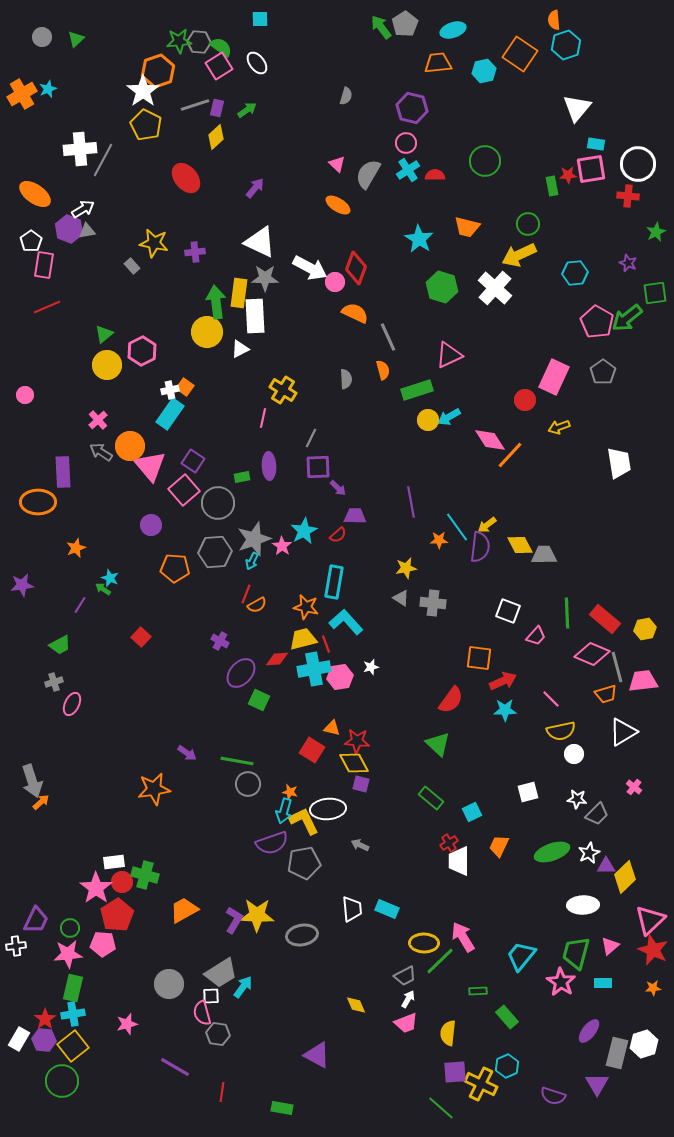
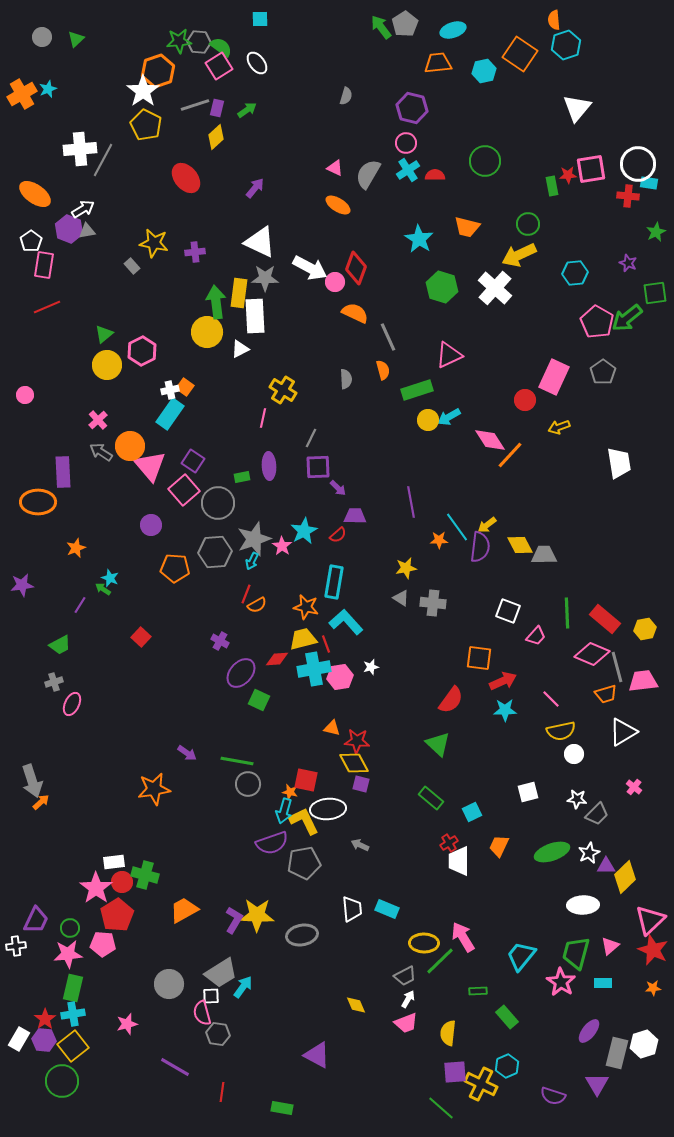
cyan rectangle at (596, 144): moved 53 px right, 39 px down
pink triangle at (337, 164): moved 2 px left, 4 px down; rotated 18 degrees counterclockwise
red square at (312, 750): moved 6 px left, 30 px down; rotated 20 degrees counterclockwise
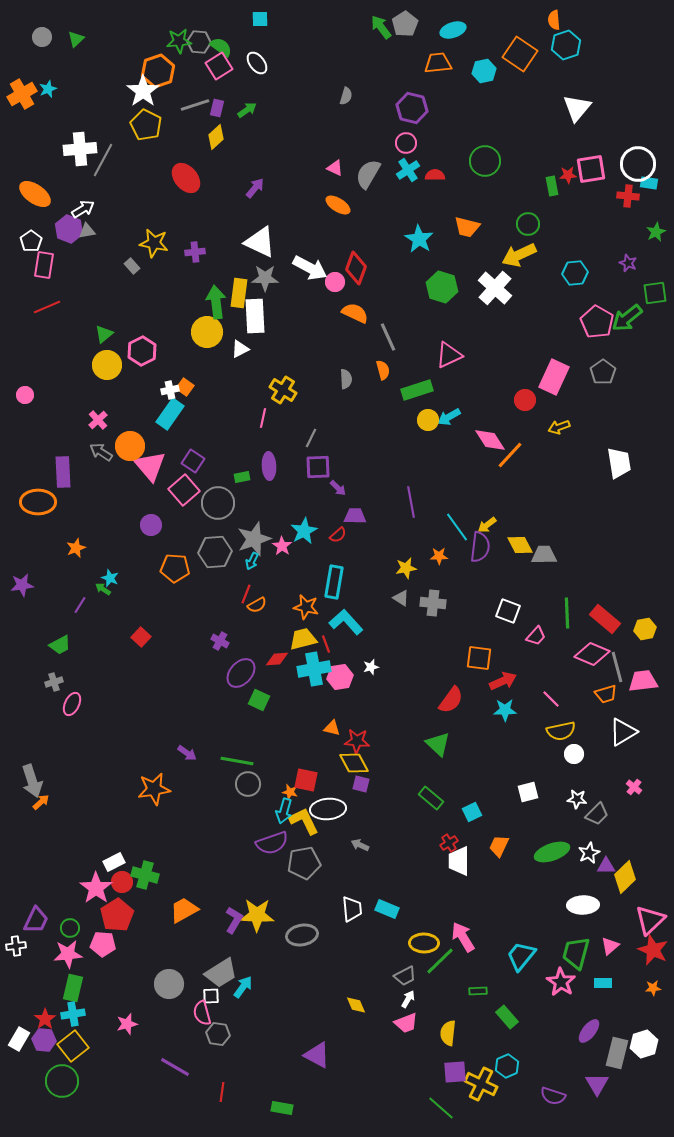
orange star at (439, 540): moved 16 px down
white rectangle at (114, 862): rotated 20 degrees counterclockwise
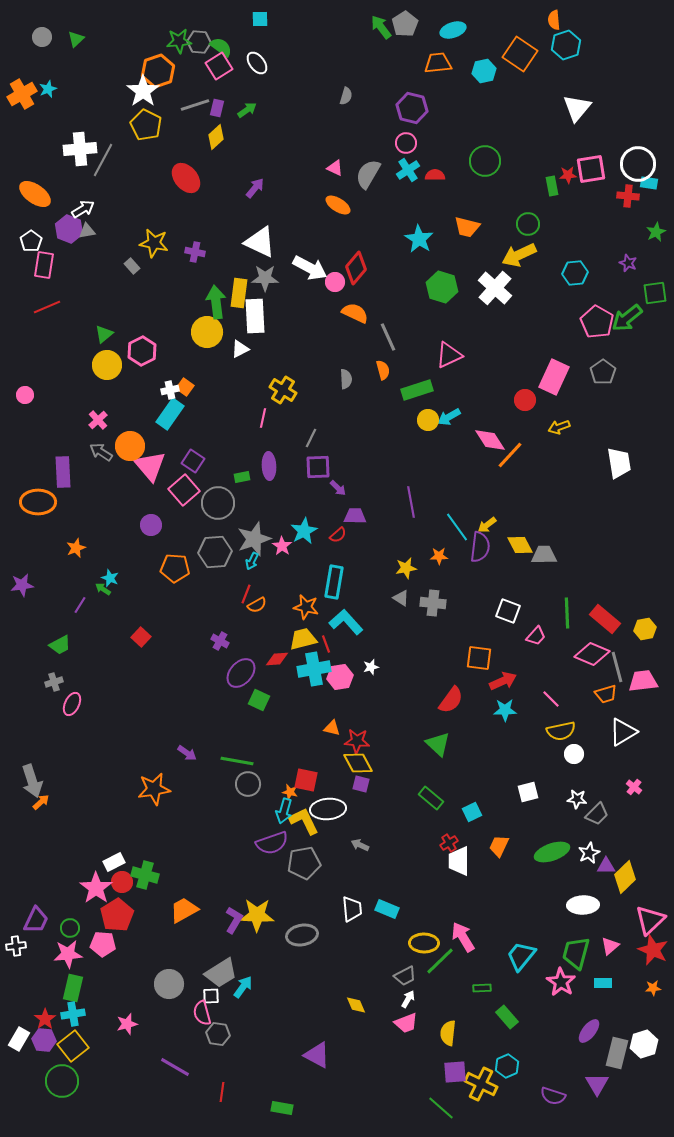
purple cross at (195, 252): rotated 18 degrees clockwise
red diamond at (356, 268): rotated 20 degrees clockwise
yellow diamond at (354, 763): moved 4 px right
green rectangle at (478, 991): moved 4 px right, 3 px up
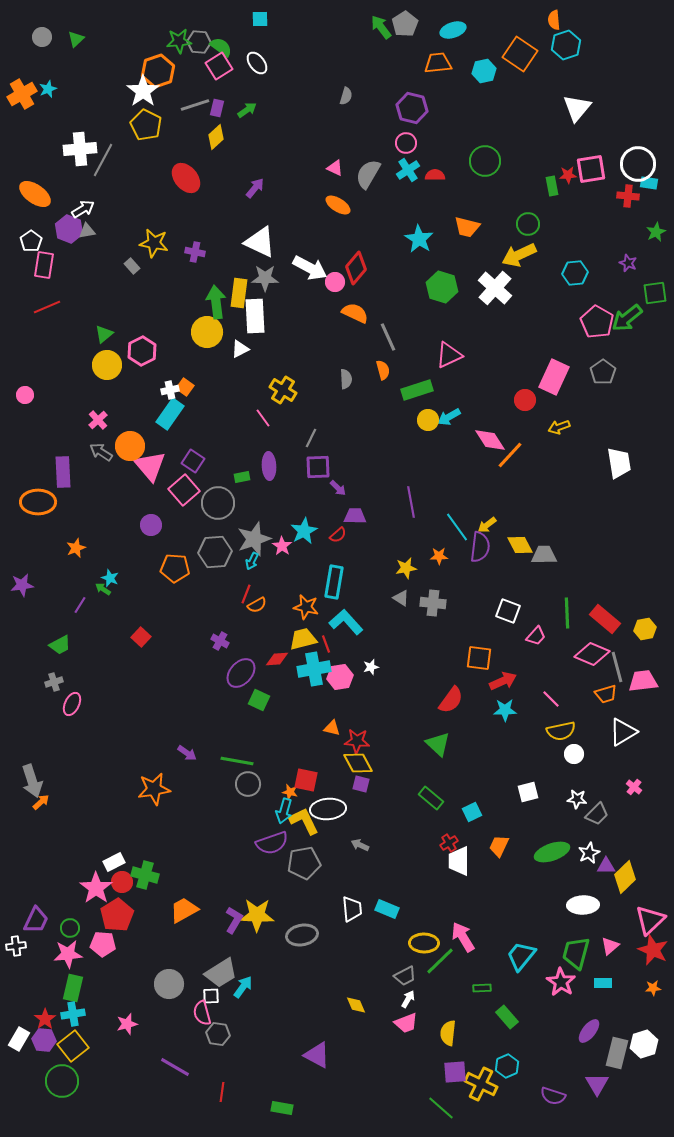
pink line at (263, 418): rotated 48 degrees counterclockwise
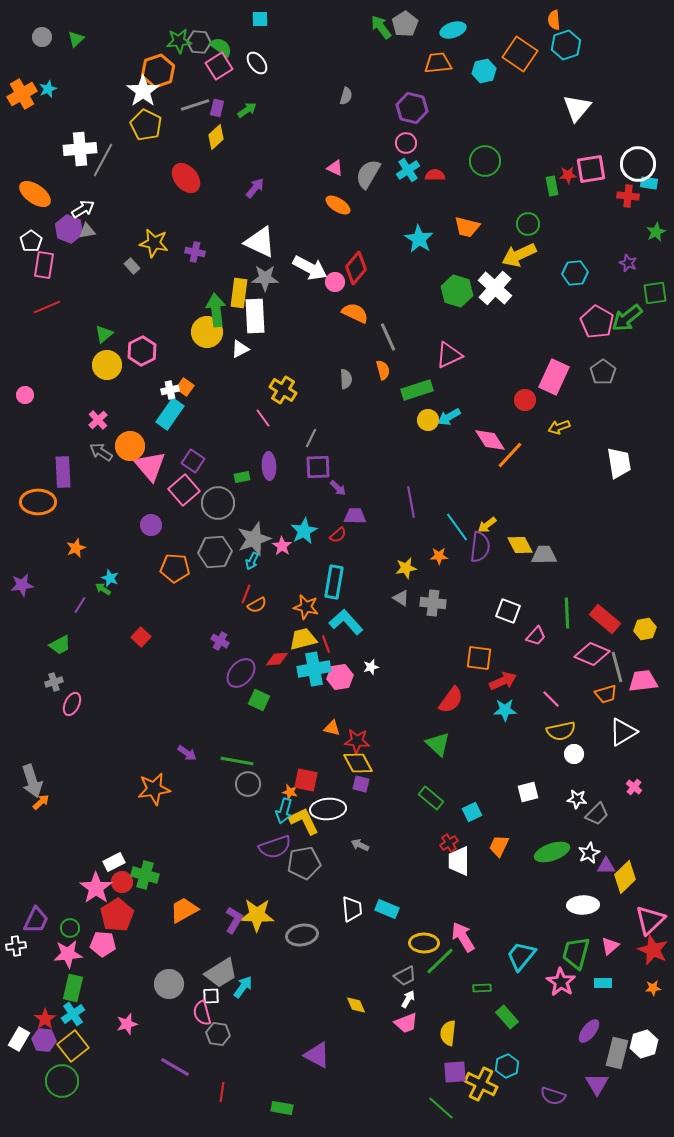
green hexagon at (442, 287): moved 15 px right, 4 px down
green arrow at (216, 302): moved 8 px down
purple semicircle at (272, 843): moved 3 px right, 4 px down
cyan cross at (73, 1014): rotated 25 degrees counterclockwise
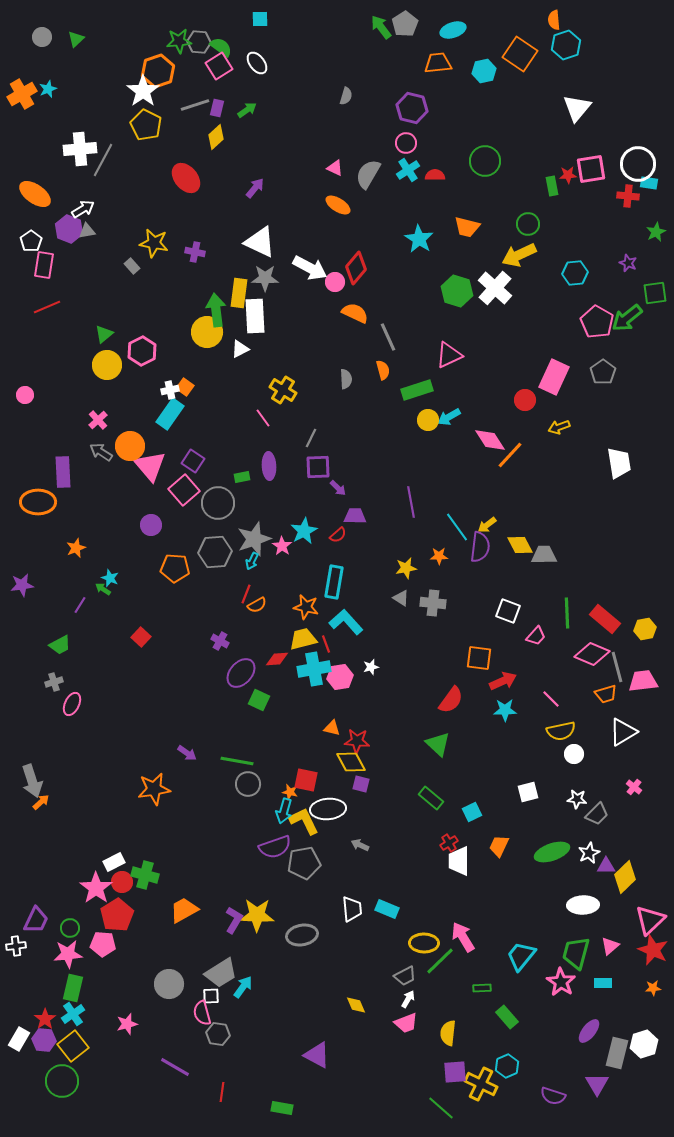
yellow diamond at (358, 763): moved 7 px left, 1 px up
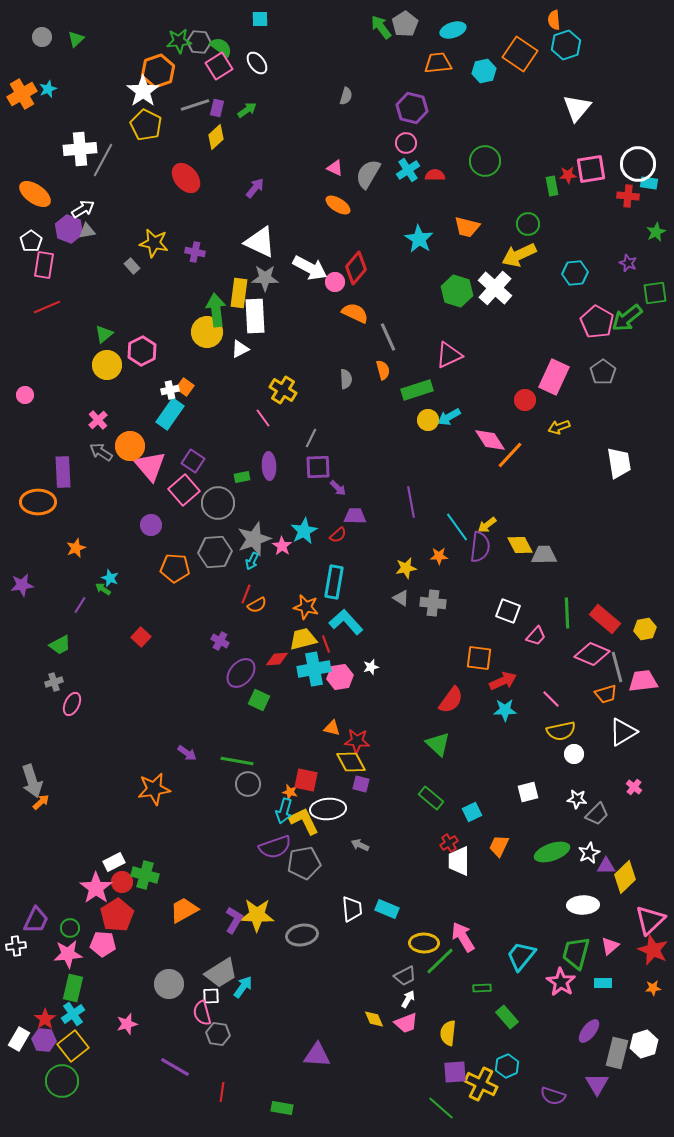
yellow diamond at (356, 1005): moved 18 px right, 14 px down
purple triangle at (317, 1055): rotated 24 degrees counterclockwise
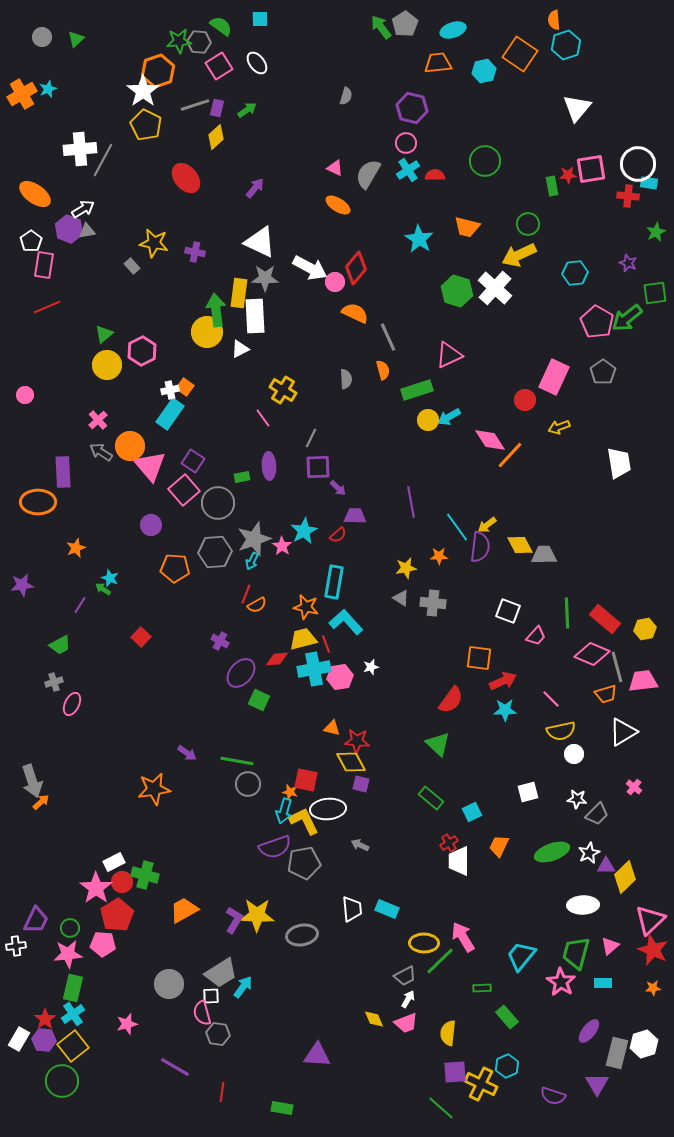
green semicircle at (221, 47): moved 21 px up
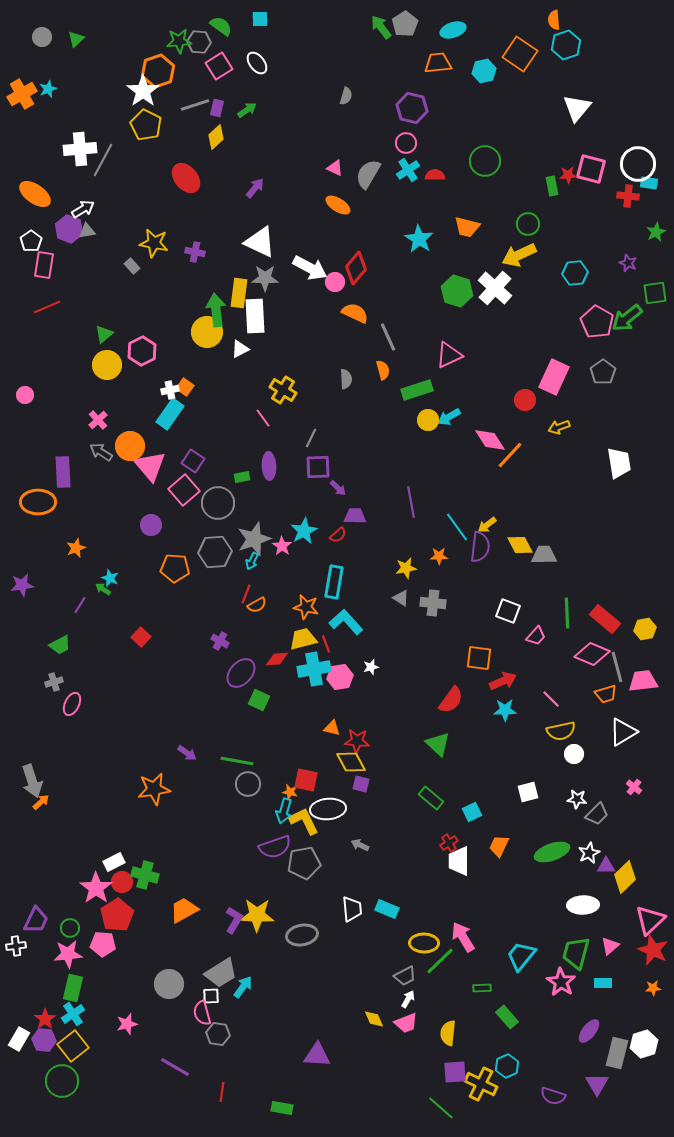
pink square at (591, 169): rotated 24 degrees clockwise
